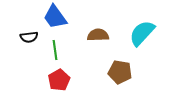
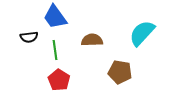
brown semicircle: moved 6 px left, 5 px down
red pentagon: rotated 10 degrees counterclockwise
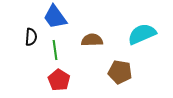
cyan semicircle: moved 1 px down; rotated 24 degrees clockwise
black semicircle: moved 2 px right; rotated 78 degrees counterclockwise
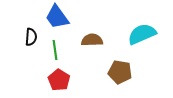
blue trapezoid: moved 2 px right
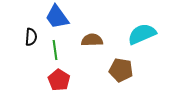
brown pentagon: moved 1 px right, 2 px up
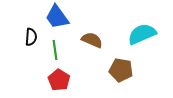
brown semicircle: rotated 25 degrees clockwise
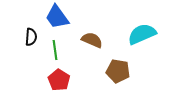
brown pentagon: moved 3 px left, 1 px down
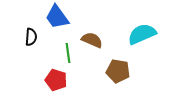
green line: moved 13 px right, 3 px down
red pentagon: moved 3 px left; rotated 15 degrees counterclockwise
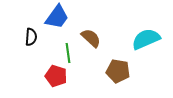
blue trapezoid: rotated 108 degrees counterclockwise
cyan semicircle: moved 4 px right, 5 px down
brown semicircle: moved 1 px left, 2 px up; rotated 20 degrees clockwise
red pentagon: moved 4 px up
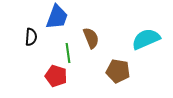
blue trapezoid: rotated 16 degrees counterclockwise
brown semicircle: rotated 25 degrees clockwise
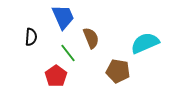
blue trapezoid: moved 6 px right; rotated 44 degrees counterclockwise
cyan semicircle: moved 1 px left, 4 px down
green line: rotated 30 degrees counterclockwise
red pentagon: rotated 20 degrees clockwise
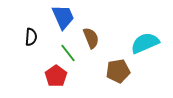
brown pentagon: rotated 20 degrees counterclockwise
